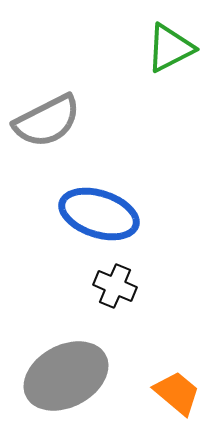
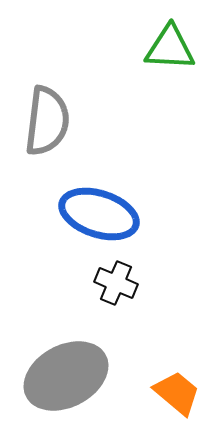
green triangle: rotated 30 degrees clockwise
gray semicircle: rotated 56 degrees counterclockwise
black cross: moved 1 px right, 3 px up
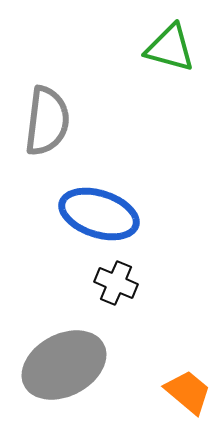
green triangle: rotated 12 degrees clockwise
gray ellipse: moved 2 px left, 11 px up
orange trapezoid: moved 11 px right, 1 px up
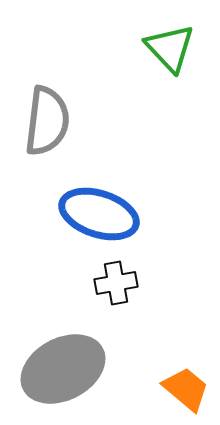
green triangle: rotated 32 degrees clockwise
black cross: rotated 33 degrees counterclockwise
gray ellipse: moved 1 px left, 4 px down
orange trapezoid: moved 2 px left, 3 px up
